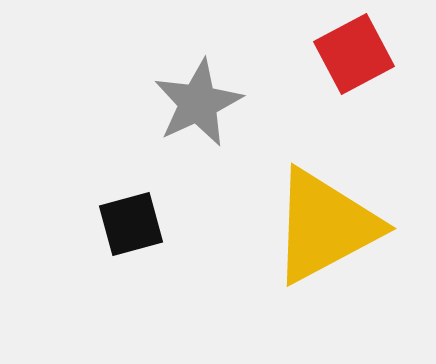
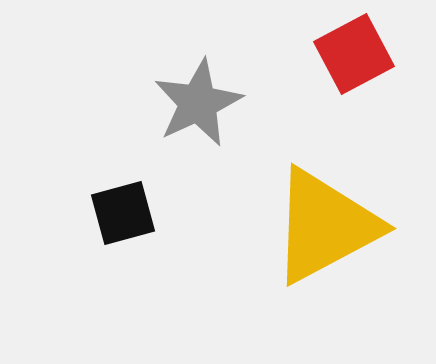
black square: moved 8 px left, 11 px up
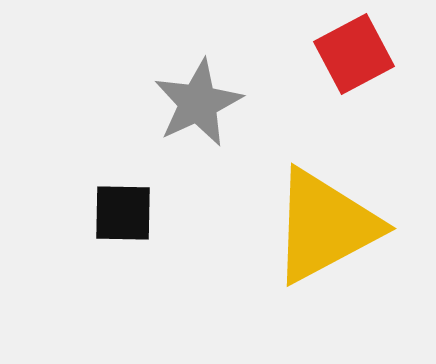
black square: rotated 16 degrees clockwise
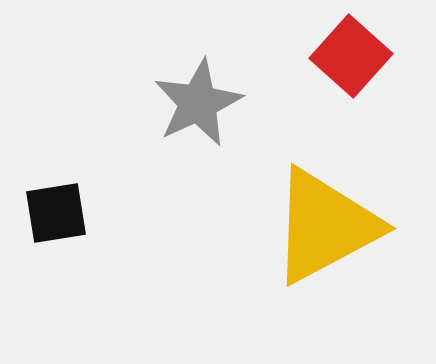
red square: moved 3 px left, 2 px down; rotated 20 degrees counterclockwise
black square: moved 67 px left; rotated 10 degrees counterclockwise
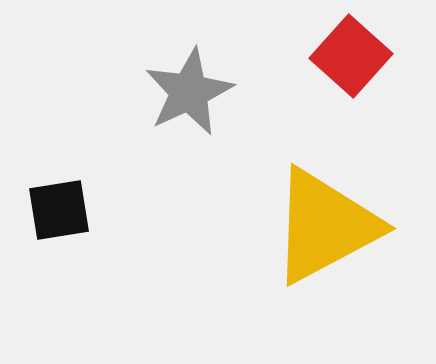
gray star: moved 9 px left, 11 px up
black square: moved 3 px right, 3 px up
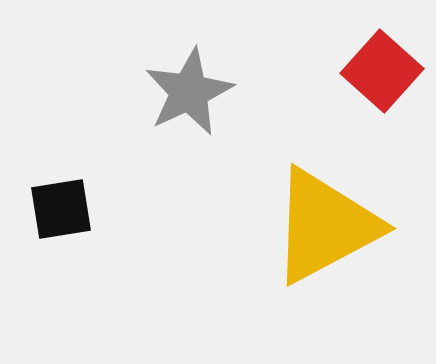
red square: moved 31 px right, 15 px down
black square: moved 2 px right, 1 px up
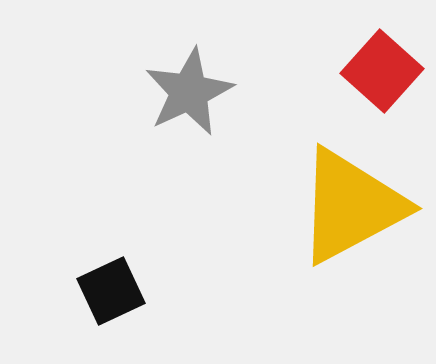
black square: moved 50 px right, 82 px down; rotated 16 degrees counterclockwise
yellow triangle: moved 26 px right, 20 px up
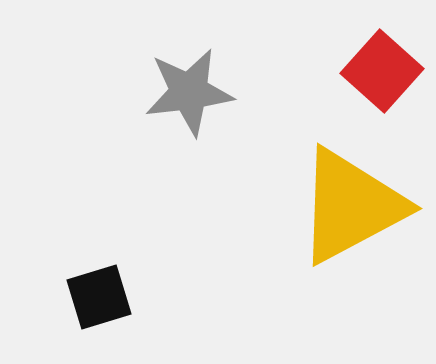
gray star: rotated 18 degrees clockwise
black square: moved 12 px left, 6 px down; rotated 8 degrees clockwise
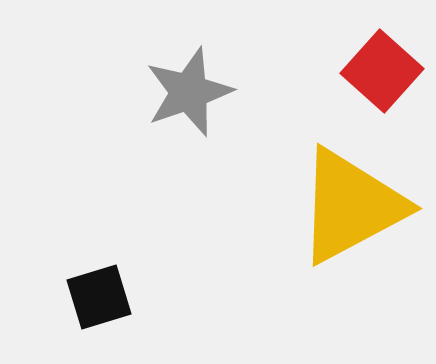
gray star: rotated 12 degrees counterclockwise
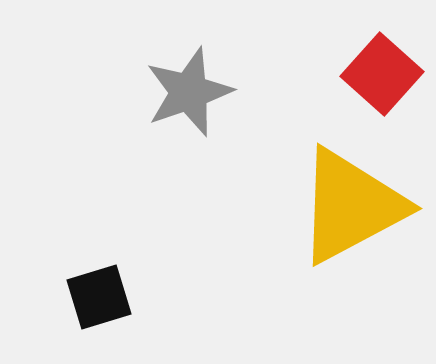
red square: moved 3 px down
